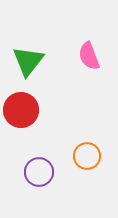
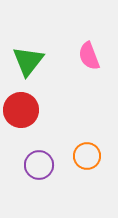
purple circle: moved 7 px up
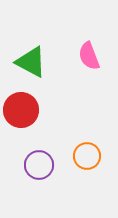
green triangle: moved 3 px right, 1 px down; rotated 40 degrees counterclockwise
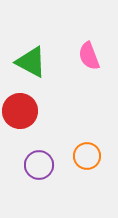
red circle: moved 1 px left, 1 px down
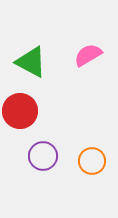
pink semicircle: moved 1 px left, 1 px up; rotated 80 degrees clockwise
orange circle: moved 5 px right, 5 px down
purple circle: moved 4 px right, 9 px up
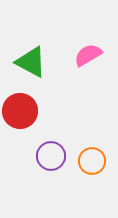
purple circle: moved 8 px right
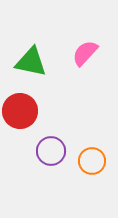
pink semicircle: moved 3 px left, 2 px up; rotated 16 degrees counterclockwise
green triangle: rotated 16 degrees counterclockwise
purple circle: moved 5 px up
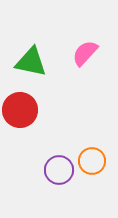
red circle: moved 1 px up
purple circle: moved 8 px right, 19 px down
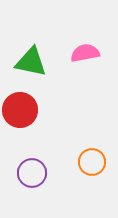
pink semicircle: rotated 36 degrees clockwise
orange circle: moved 1 px down
purple circle: moved 27 px left, 3 px down
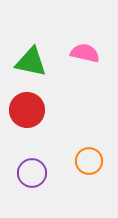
pink semicircle: rotated 24 degrees clockwise
red circle: moved 7 px right
orange circle: moved 3 px left, 1 px up
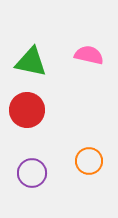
pink semicircle: moved 4 px right, 2 px down
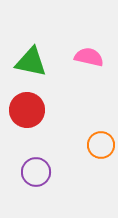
pink semicircle: moved 2 px down
orange circle: moved 12 px right, 16 px up
purple circle: moved 4 px right, 1 px up
